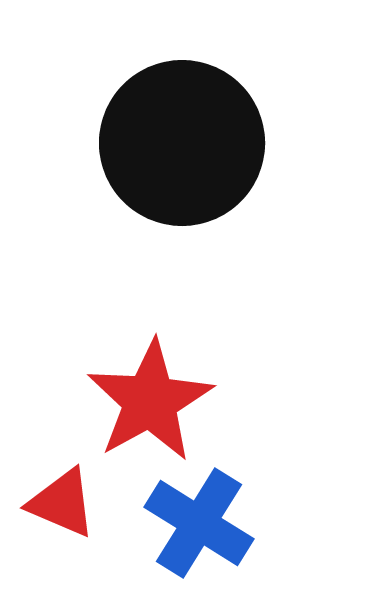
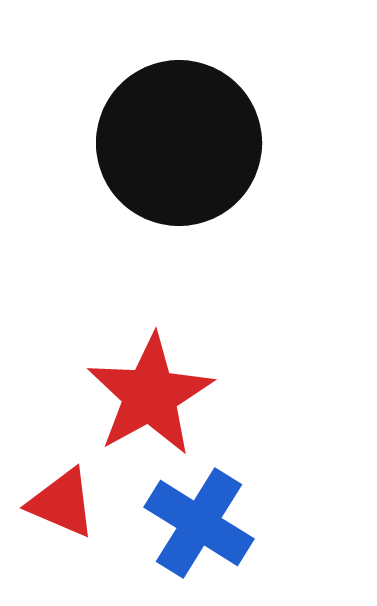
black circle: moved 3 px left
red star: moved 6 px up
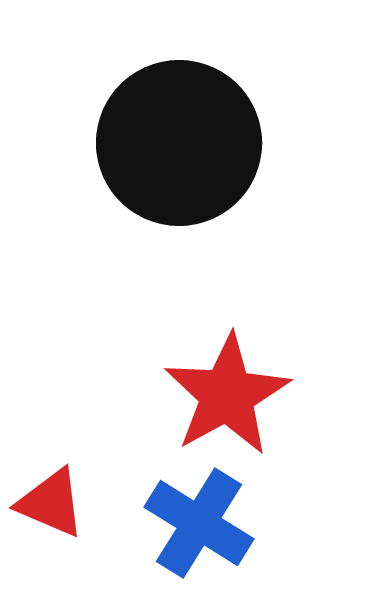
red star: moved 77 px right
red triangle: moved 11 px left
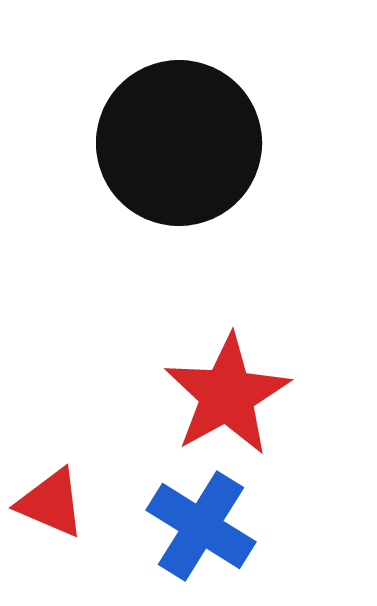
blue cross: moved 2 px right, 3 px down
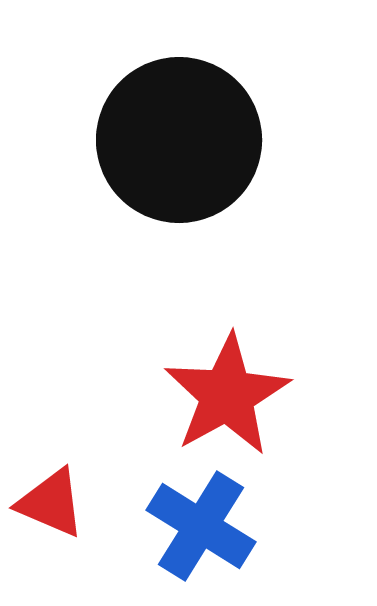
black circle: moved 3 px up
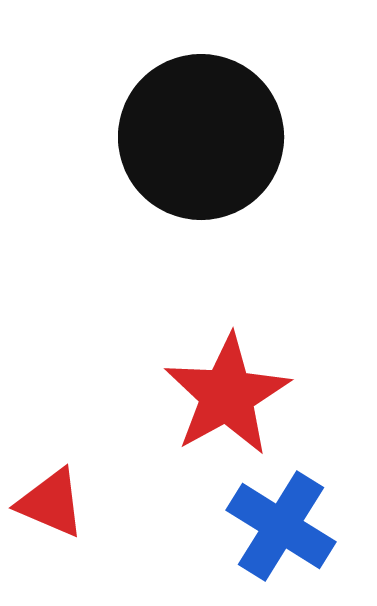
black circle: moved 22 px right, 3 px up
blue cross: moved 80 px right
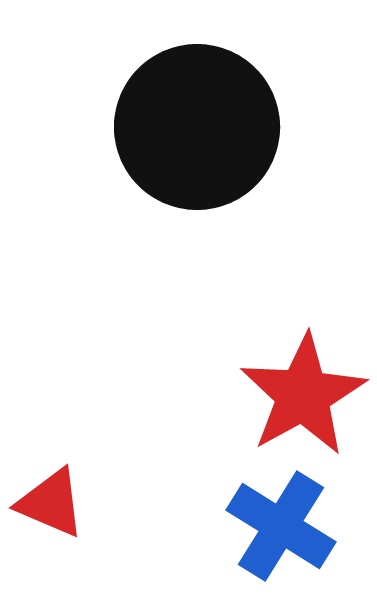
black circle: moved 4 px left, 10 px up
red star: moved 76 px right
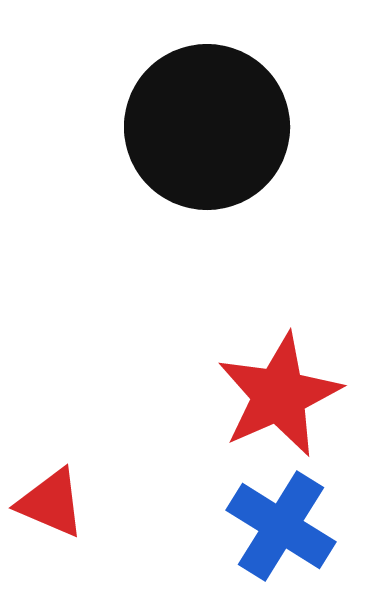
black circle: moved 10 px right
red star: moved 24 px left; rotated 5 degrees clockwise
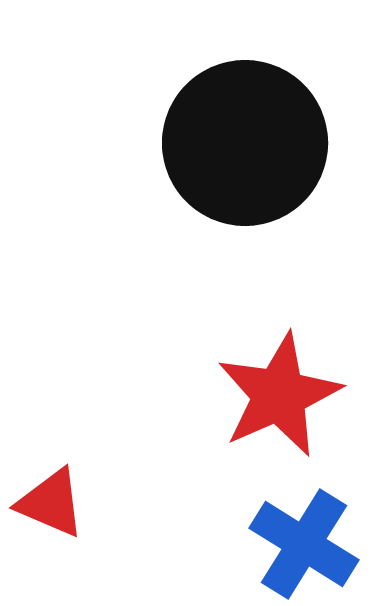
black circle: moved 38 px right, 16 px down
blue cross: moved 23 px right, 18 px down
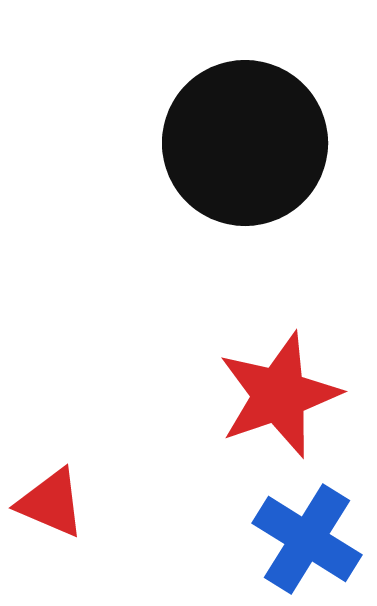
red star: rotated 5 degrees clockwise
blue cross: moved 3 px right, 5 px up
